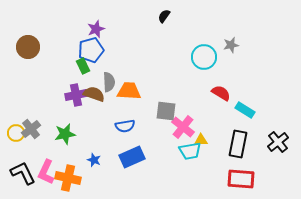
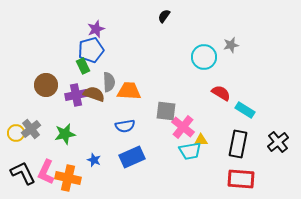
brown circle: moved 18 px right, 38 px down
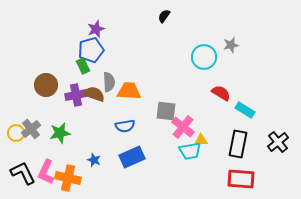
green star: moved 5 px left, 1 px up
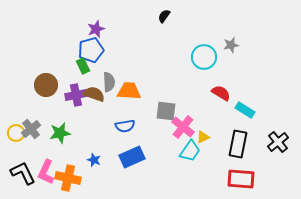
yellow triangle: moved 2 px right, 3 px up; rotated 24 degrees counterclockwise
cyan trapezoid: rotated 45 degrees counterclockwise
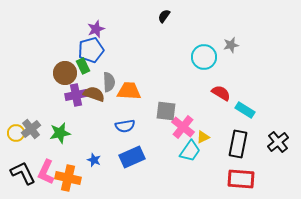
brown circle: moved 19 px right, 12 px up
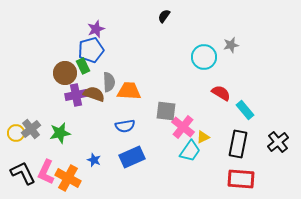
cyan rectangle: rotated 18 degrees clockwise
orange cross: rotated 15 degrees clockwise
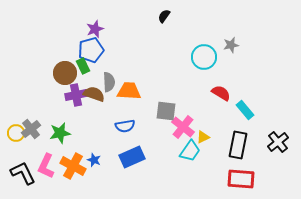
purple star: moved 1 px left
black rectangle: moved 1 px down
pink L-shape: moved 6 px up
orange cross: moved 5 px right, 12 px up
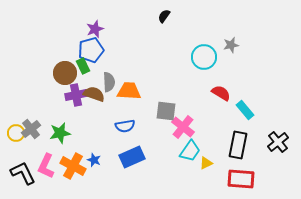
yellow triangle: moved 3 px right, 26 px down
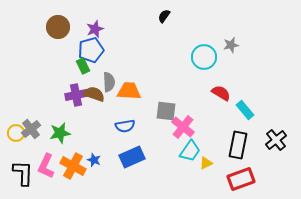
brown circle: moved 7 px left, 46 px up
black cross: moved 2 px left, 2 px up
black L-shape: rotated 28 degrees clockwise
red rectangle: rotated 24 degrees counterclockwise
